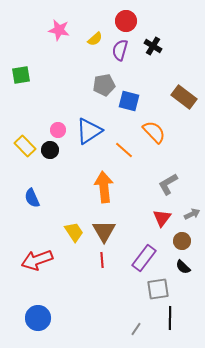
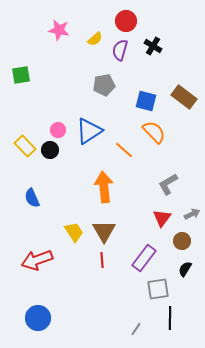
blue square: moved 17 px right
black semicircle: moved 2 px right, 2 px down; rotated 77 degrees clockwise
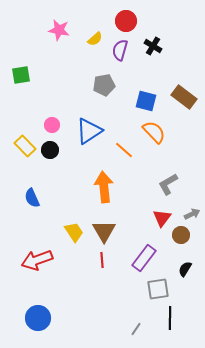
pink circle: moved 6 px left, 5 px up
brown circle: moved 1 px left, 6 px up
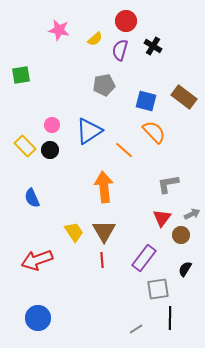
gray L-shape: rotated 20 degrees clockwise
gray line: rotated 24 degrees clockwise
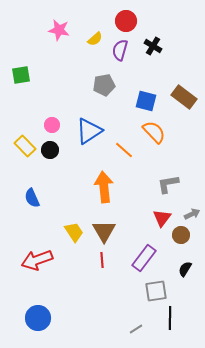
gray square: moved 2 px left, 2 px down
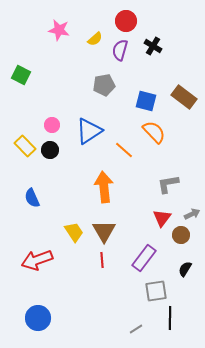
green square: rotated 36 degrees clockwise
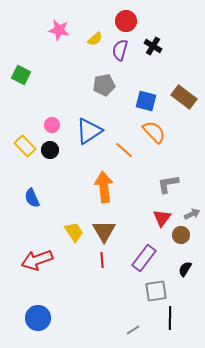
gray line: moved 3 px left, 1 px down
